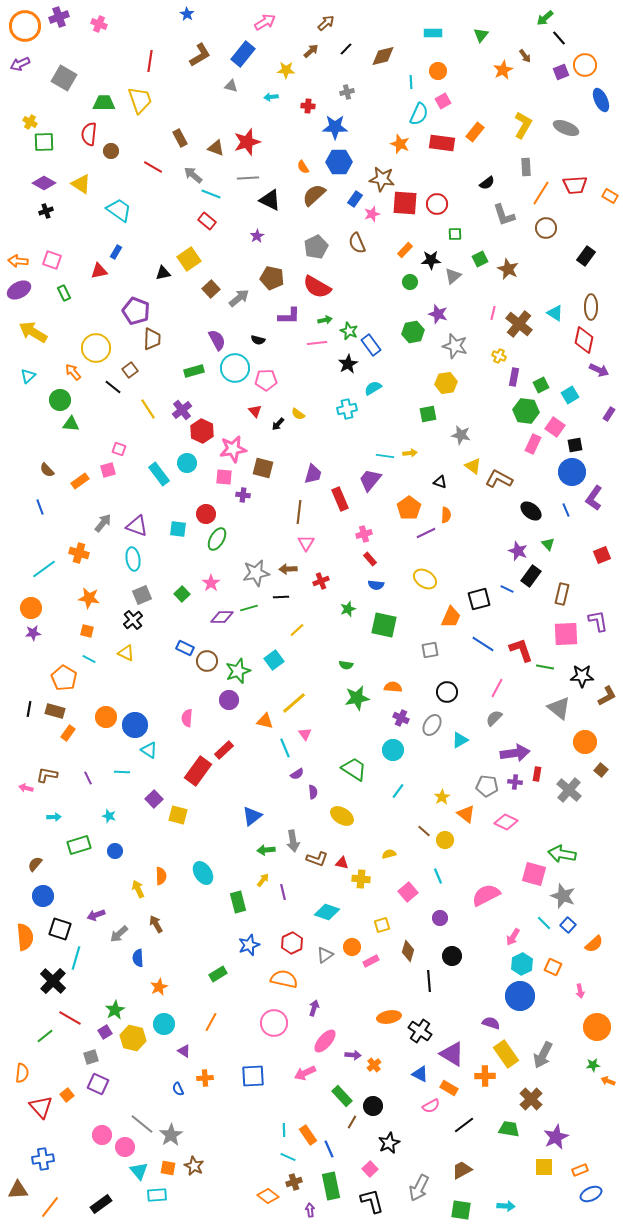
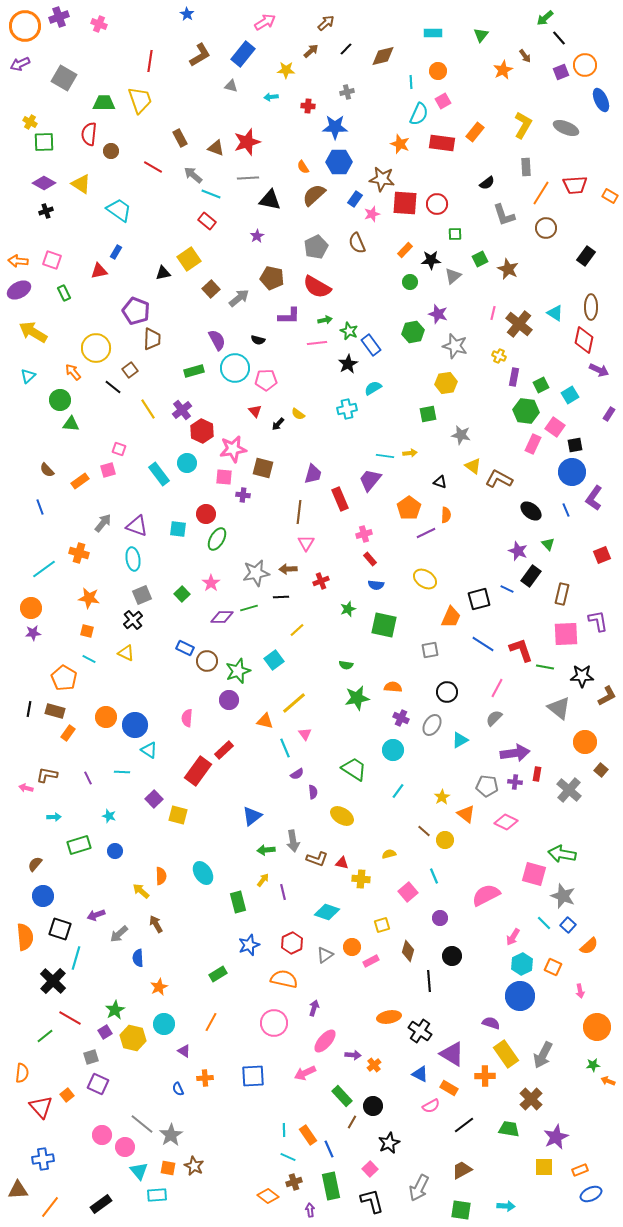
black triangle at (270, 200): rotated 15 degrees counterclockwise
cyan line at (438, 876): moved 4 px left
yellow arrow at (138, 889): moved 3 px right, 2 px down; rotated 24 degrees counterclockwise
orange semicircle at (594, 944): moved 5 px left, 2 px down
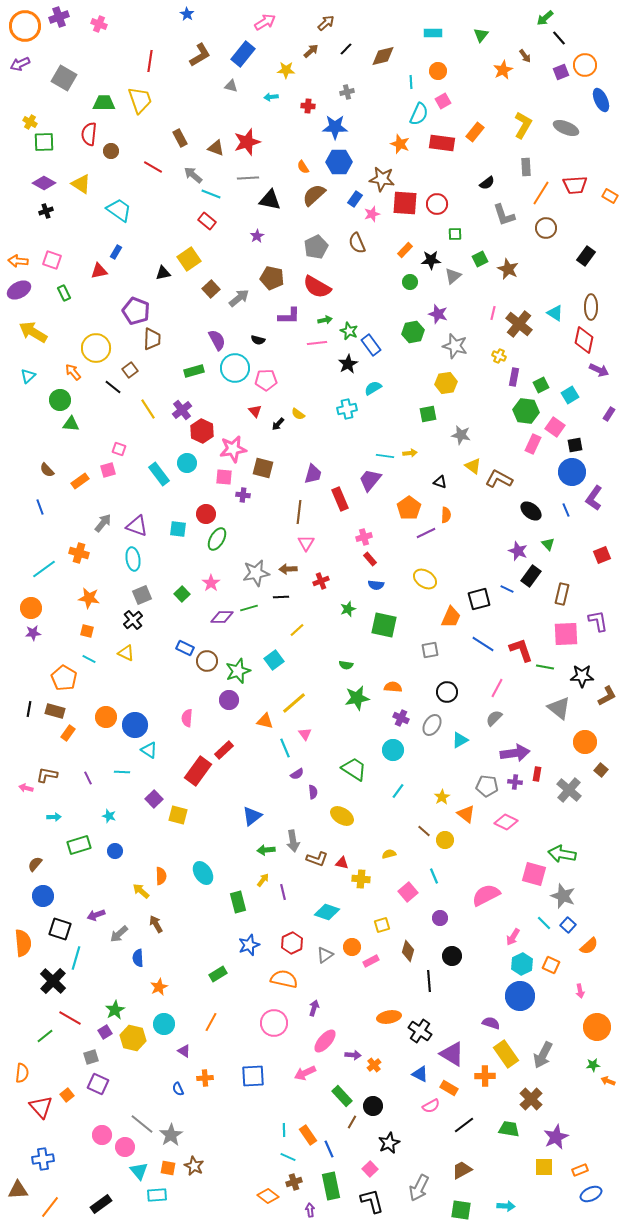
pink cross at (364, 534): moved 3 px down
orange semicircle at (25, 937): moved 2 px left, 6 px down
orange square at (553, 967): moved 2 px left, 2 px up
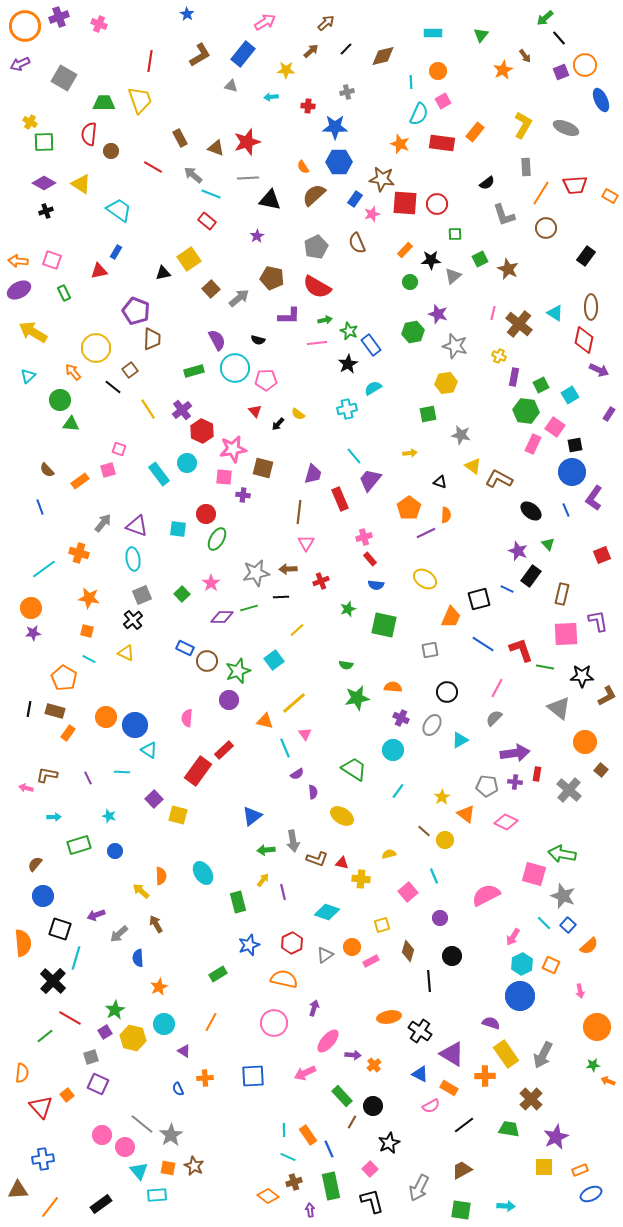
cyan line at (385, 456): moved 31 px left; rotated 42 degrees clockwise
pink ellipse at (325, 1041): moved 3 px right
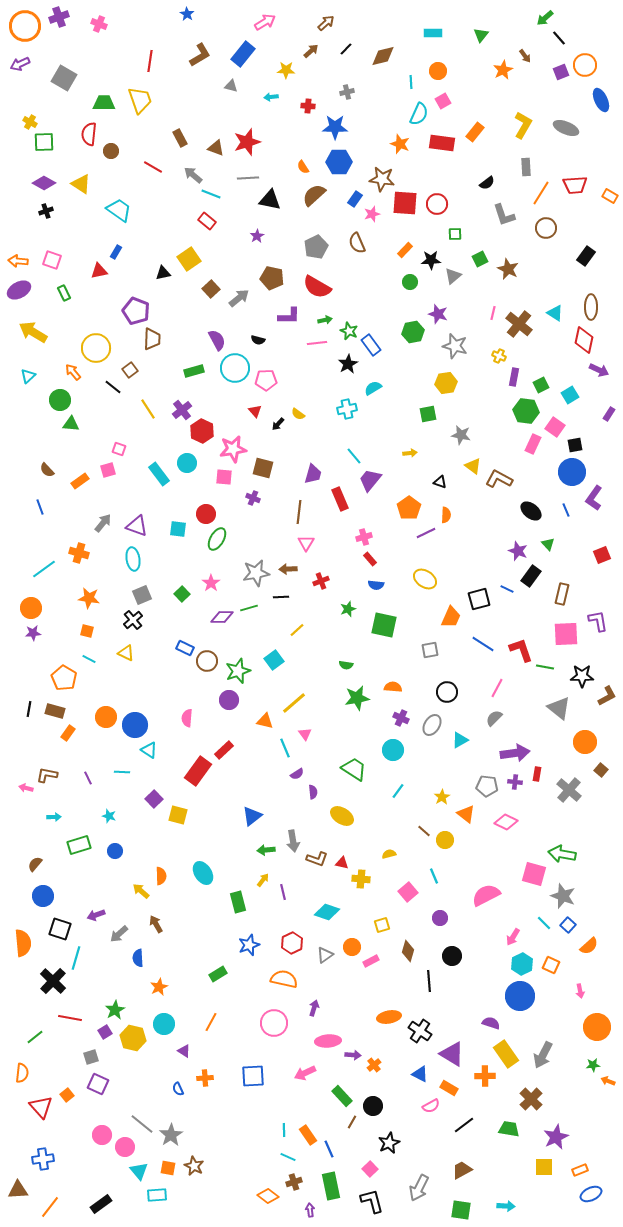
purple cross at (243, 495): moved 10 px right, 3 px down; rotated 16 degrees clockwise
red line at (70, 1018): rotated 20 degrees counterclockwise
green line at (45, 1036): moved 10 px left, 1 px down
pink ellipse at (328, 1041): rotated 45 degrees clockwise
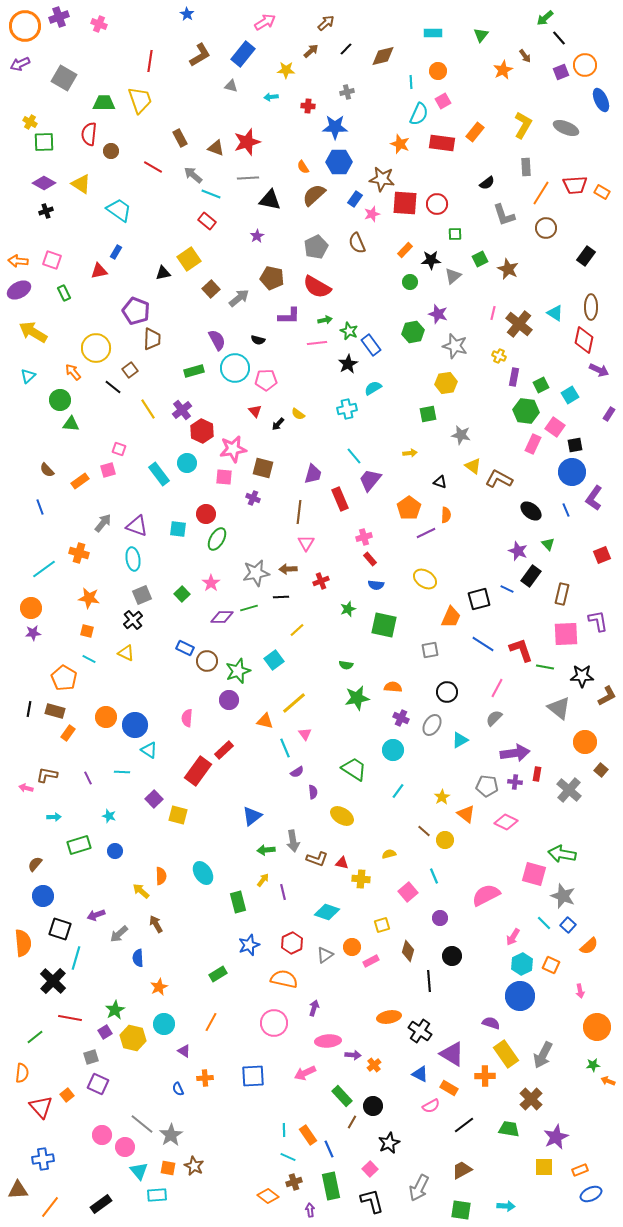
orange rectangle at (610, 196): moved 8 px left, 4 px up
purple semicircle at (297, 774): moved 2 px up
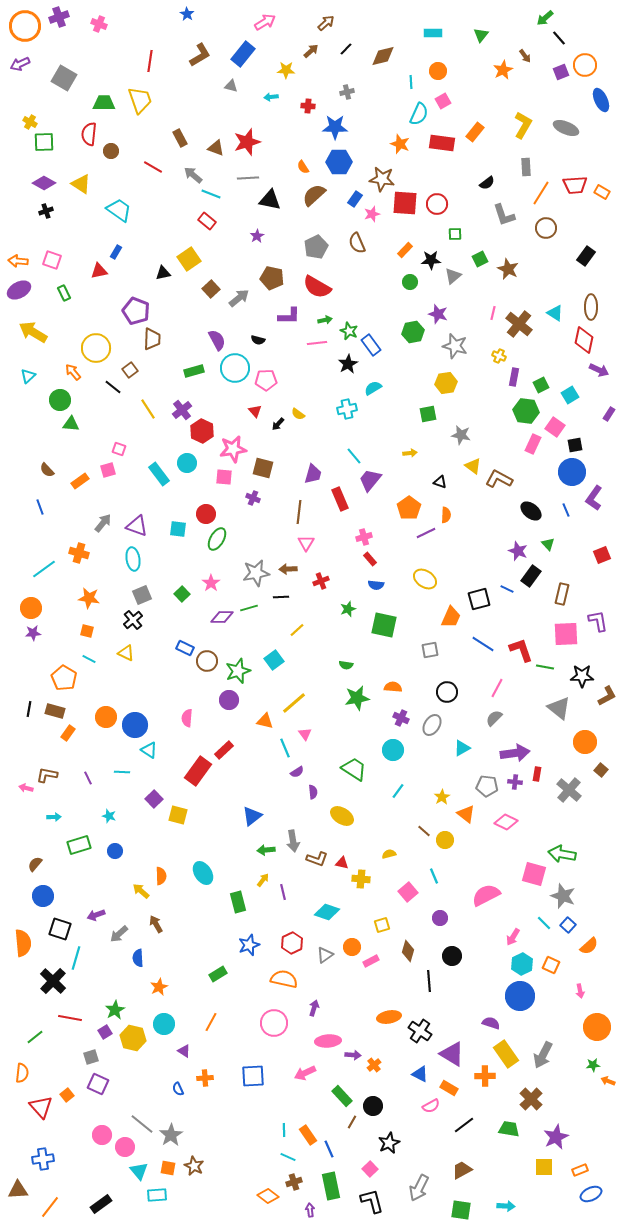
cyan triangle at (460, 740): moved 2 px right, 8 px down
